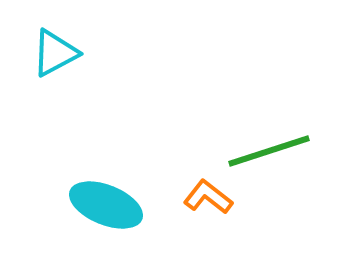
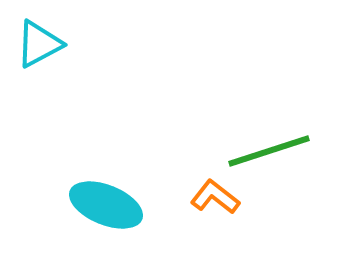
cyan triangle: moved 16 px left, 9 px up
orange L-shape: moved 7 px right
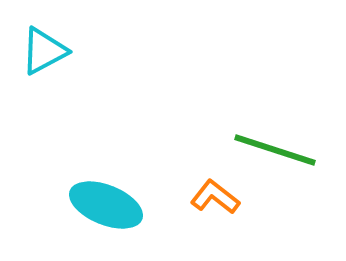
cyan triangle: moved 5 px right, 7 px down
green line: moved 6 px right, 1 px up; rotated 36 degrees clockwise
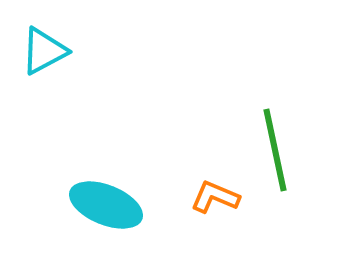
green line: rotated 60 degrees clockwise
orange L-shape: rotated 15 degrees counterclockwise
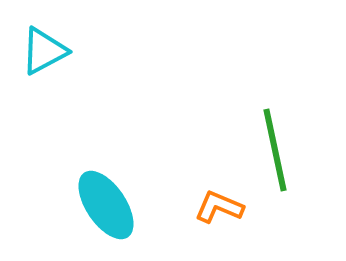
orange L-shape: moved 4 px right, 10 px down
cyan ellipse: rotated 34 degrees clockwise
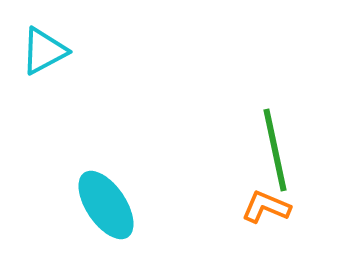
orange L-shape: moved 47 px right
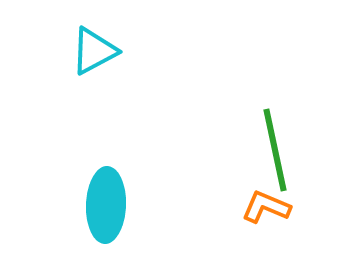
cyan triangle: moved 50 px right
cyan ellipse: rotated 36 degrees clockwise
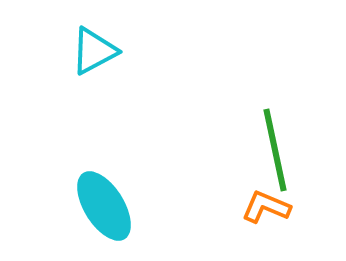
cyan ellipse: moved 2 px left, 1 px down; rotated 34 degrees counterclockwise
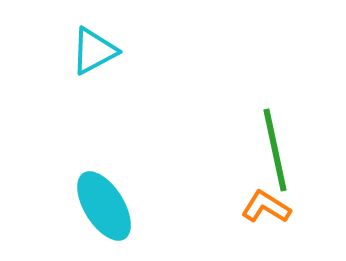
orange L-shape: rotated 9 degrees clockwise
